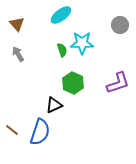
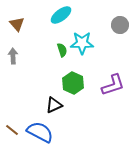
gray arrow: moved 5 px left, 2 px down; rotated 28 degrees clockwise
purple L-shape: moved 5 px left, 2 px down
blue semicircle: rotated 80 degrees counterclockwise
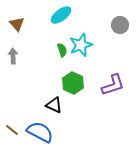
cyan star: moved 1 px left, 2 px down; rotated 20 degrees counterclockwise
black triangle: rotated 48 degrees clockwise
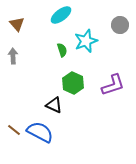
cyan star: moved 5 px right, 4 px up
brown line: moved 2 px right
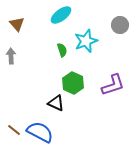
gray arrow: moved 2 px left
black triangle: moved 2 px right, 2 px up
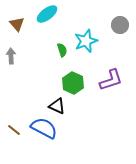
cyan ellipse: moved 14 px left, 1 px up
purple L-shape: moved 2 px left, 5 px up
black triangle: moved 1 px right, 3 px down
blue semicircle: moved 4 px right, 4 px up
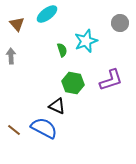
gray circle: moved 2 px up
green hexagon: rotated 15 degrees counterclockwise
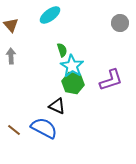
cyan ellipse: moved 3 px right, 1 px down
brown triangle: moved 6 px left, 1 px down
cyan star: moved 14 px left, 25 px down; rotated 20 degrees counterclockwise
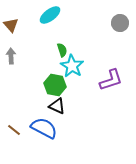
green hexagon: moved 18 px left, 2 px down
